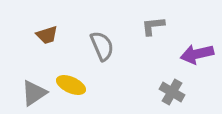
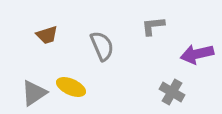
yellow ellipse: moved 2 px down
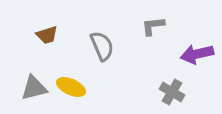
gray triangle: moved 5 px up; rotated 20 degrees clockwise
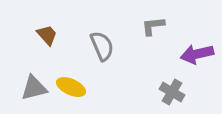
brown trapezoid: rotated 115 degrees counterclockwise
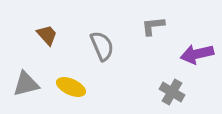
gray triangle: moved 8 px left, 4 px up
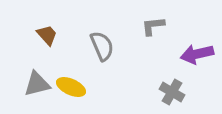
gray triangle: moved 11 px right
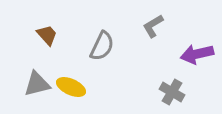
gray L-shape: rotated 25 degrees counterclockwise
gray semicircle: rotated 48 degrees clockwise
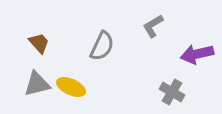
brown trapezoid: moved 8 px left, 8 px down
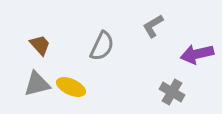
brown trapezoid: moved 1 px right, 2 px down
